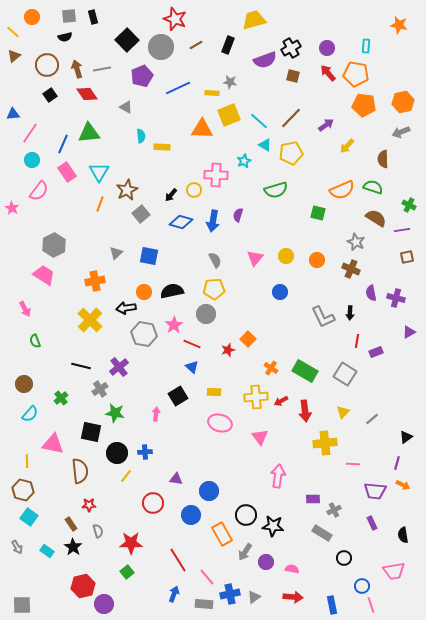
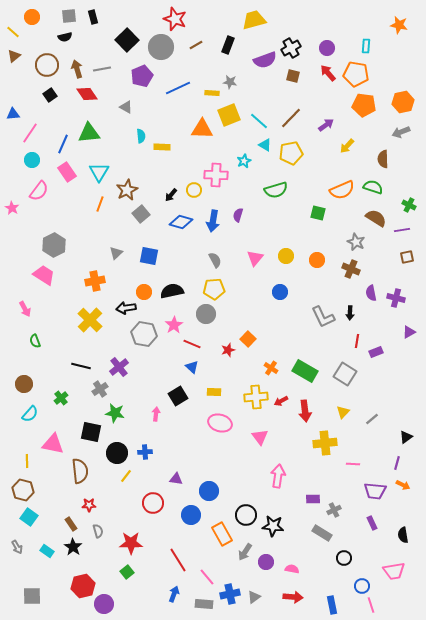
gray square at (22, 605): moved 10 px right, 9 px up
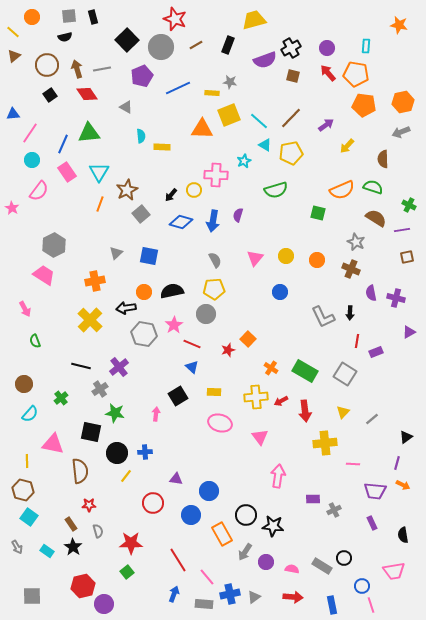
gray rectangle at (322, 533): moved 33 px down
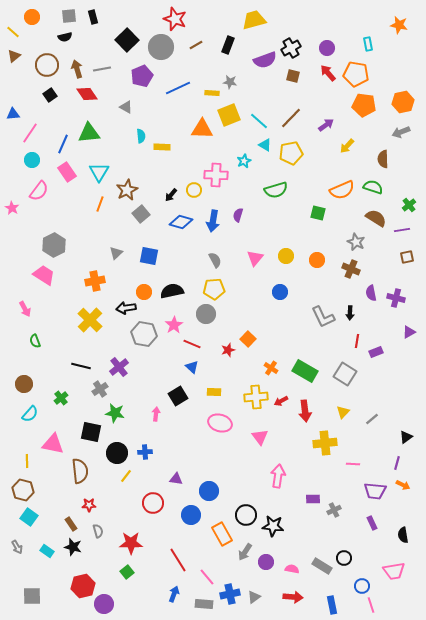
cyan rectangle at (366, 46): moved 2 px right, 2 px up; rotated 16 degrees counterclockwise
green cross at (409, 205): rotated 24 degrees clockwise
black star at (73, 547): rotated 18 degrees counterclockwise
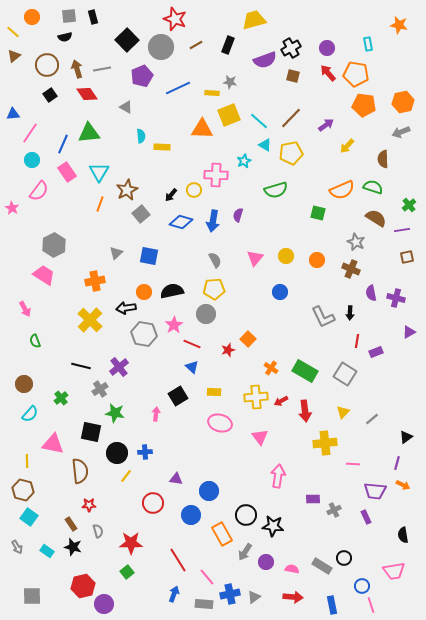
purple rectangle at (372, 523): moved 6 px left, 6 px up
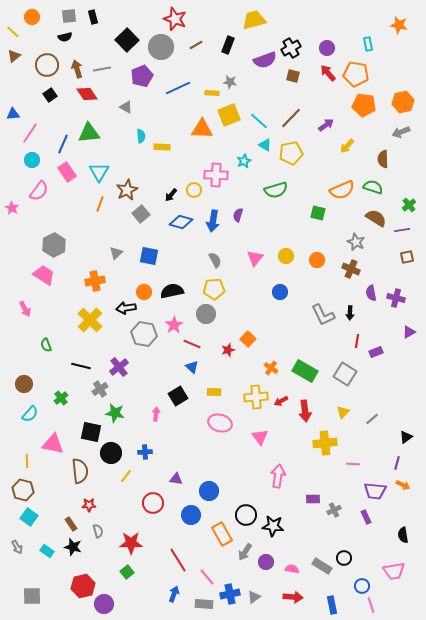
gray L-shape at (323, 317): moved 2 px up
green semicircle at (35, 341): moved 11 px right, 4 px down
black circle at (117, 453): moved 6 px left
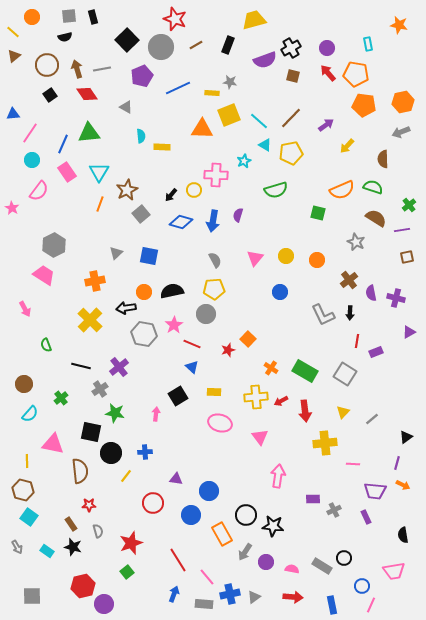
brown cross at (351, 269): moved 2 px left, 11 px down; rotated 30 degrees clockwise
red star at (131, 543): rotated 20 degrees counterclockwise
pink line at (371, 605): rotated 42 degrees clockwise
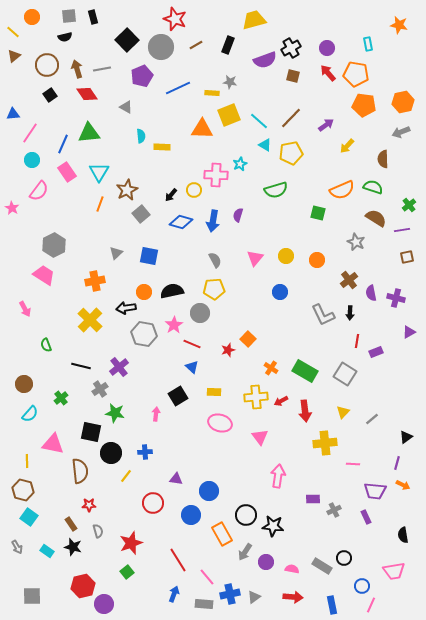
cyan star at (244, 161): moved 4 px left, 3 px down
gray circle at (206, 314): moved 6 px left, 1 px up
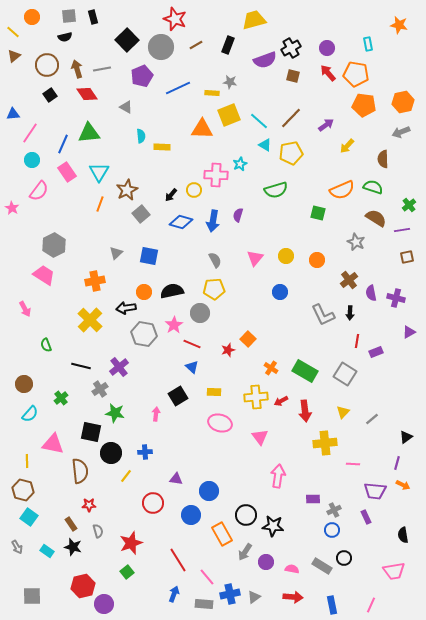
blue circle at (362, 586): moved 30 px left, 56 px up
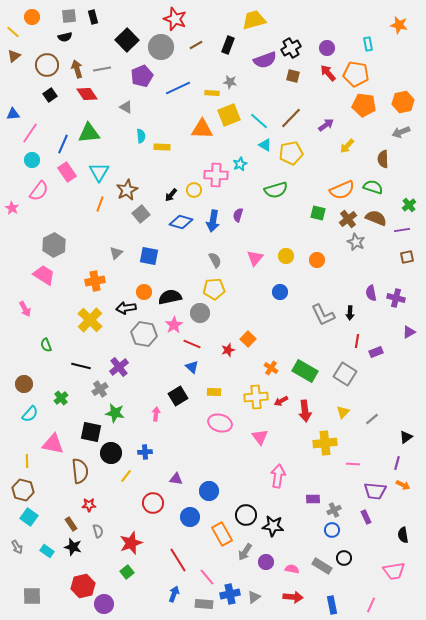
brown semicircle at (376, 218): rotated 10 degrees counterclockwise
brown cross at (349, 280): moved 1 px left, 61 px up
black semicircle at (172, 291): moved 2 px left, 6 px down
blue circle at (191, 515): moved 1 px left, 2 px down
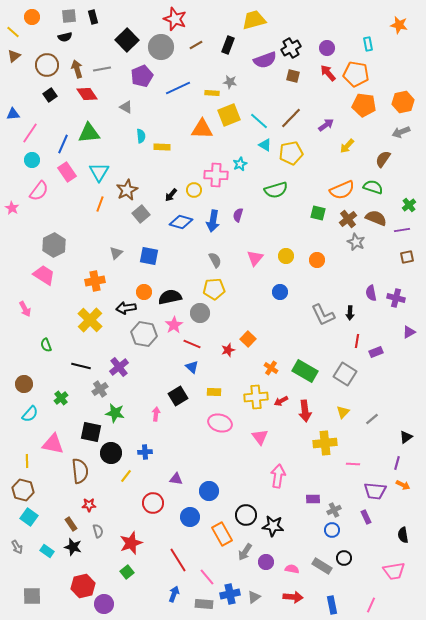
brown semicircle at (383, 159): rotated 36 degrees clockwise
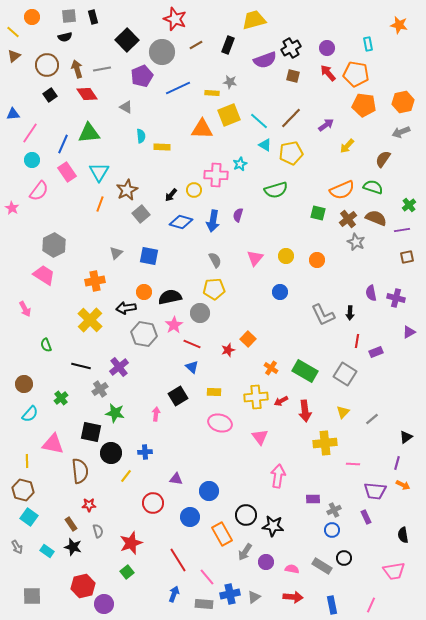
gray circle at (161, 47): moved 1 px right, 5 px down
